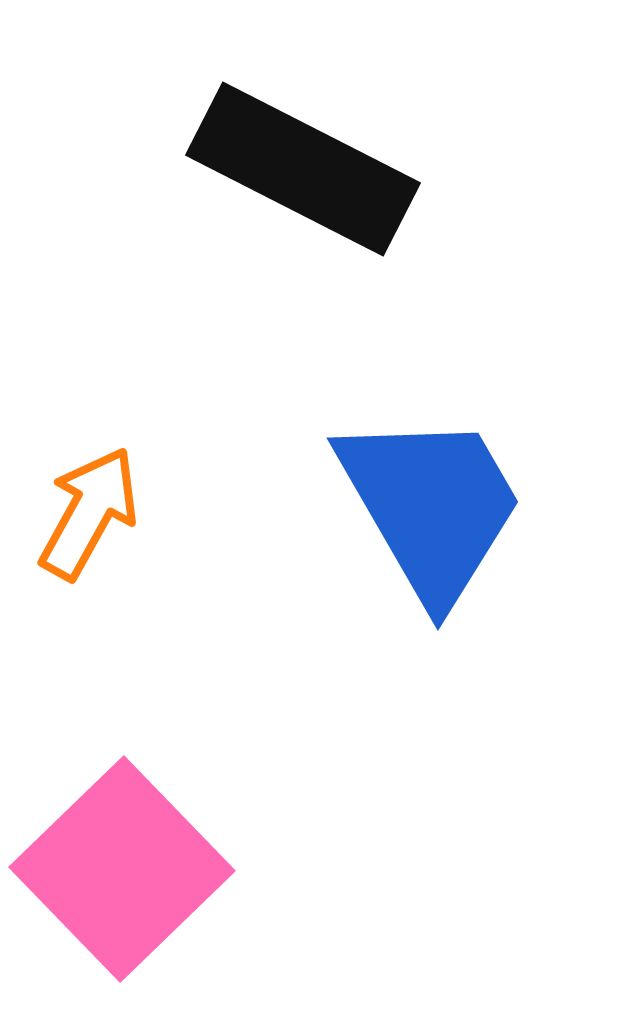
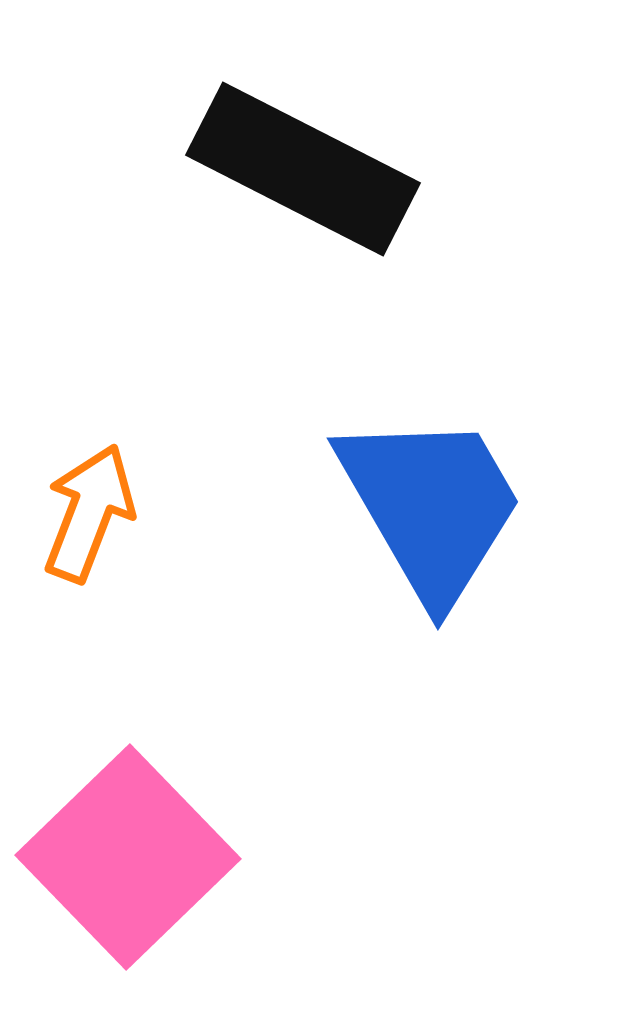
orange arrow: rotated 8 degrees counterclockwise
pink square: moved 6 px right, 12 px up
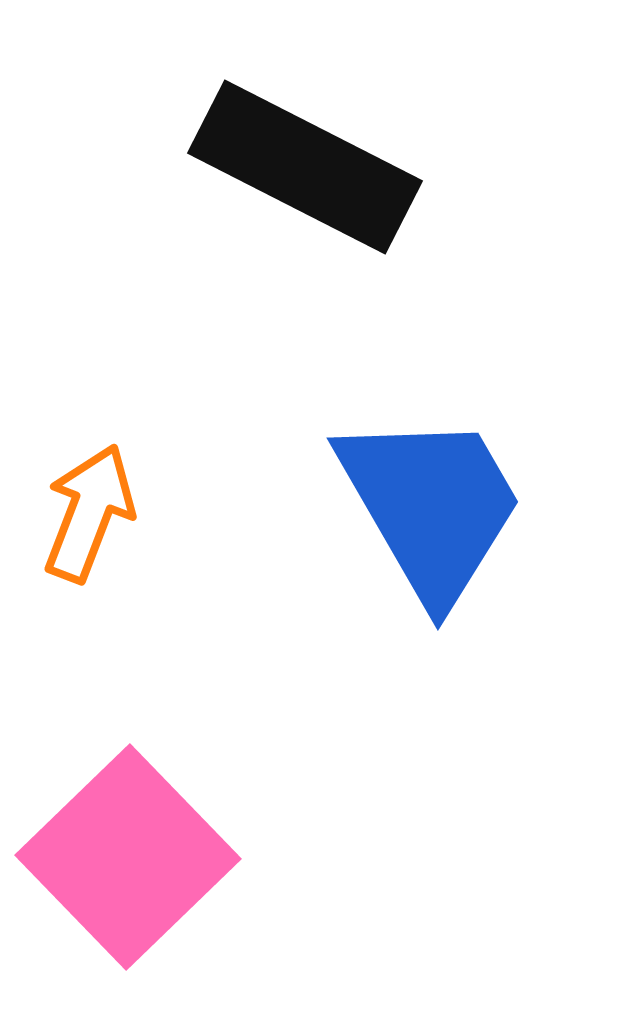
black rectangle: moved 2 px right, 2 px up
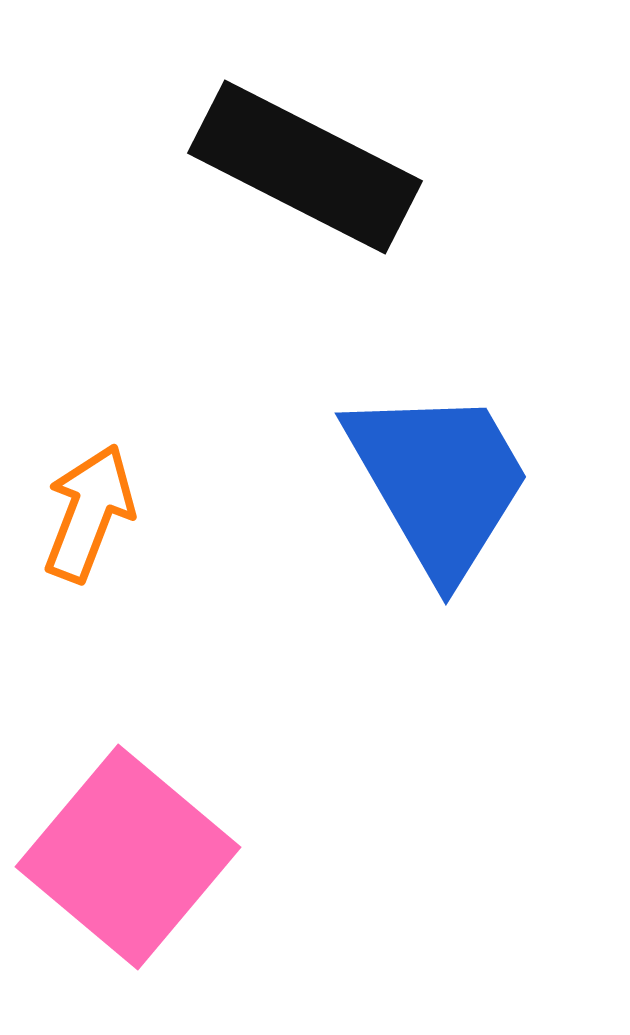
blue trapezoid: moved 8 px right, 25 px up
pink square: rotated 6 degrees counterclockwise
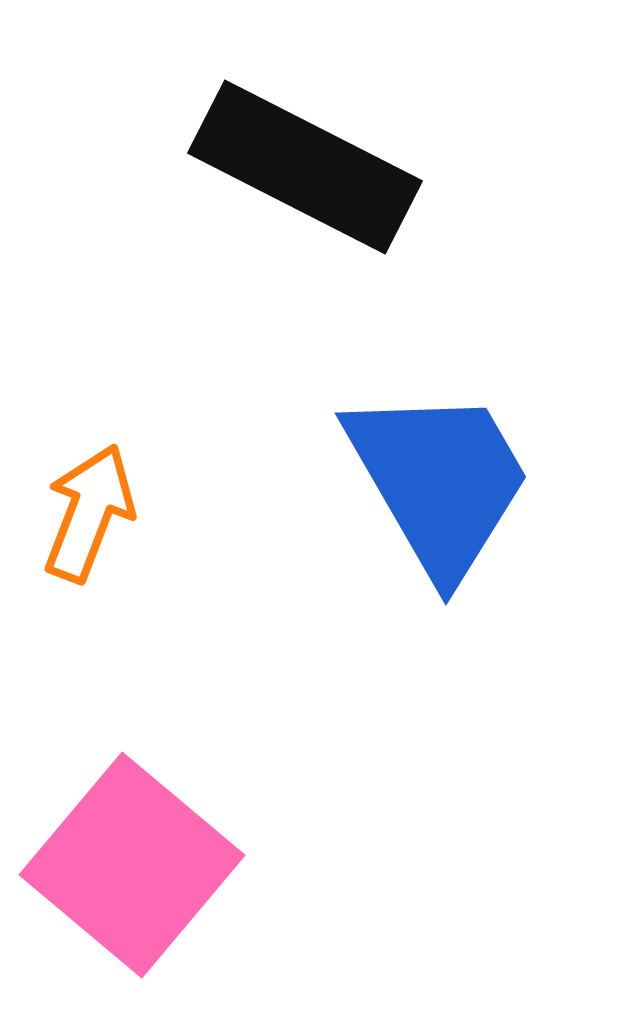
pink square: moved 4 px right, 8 px down
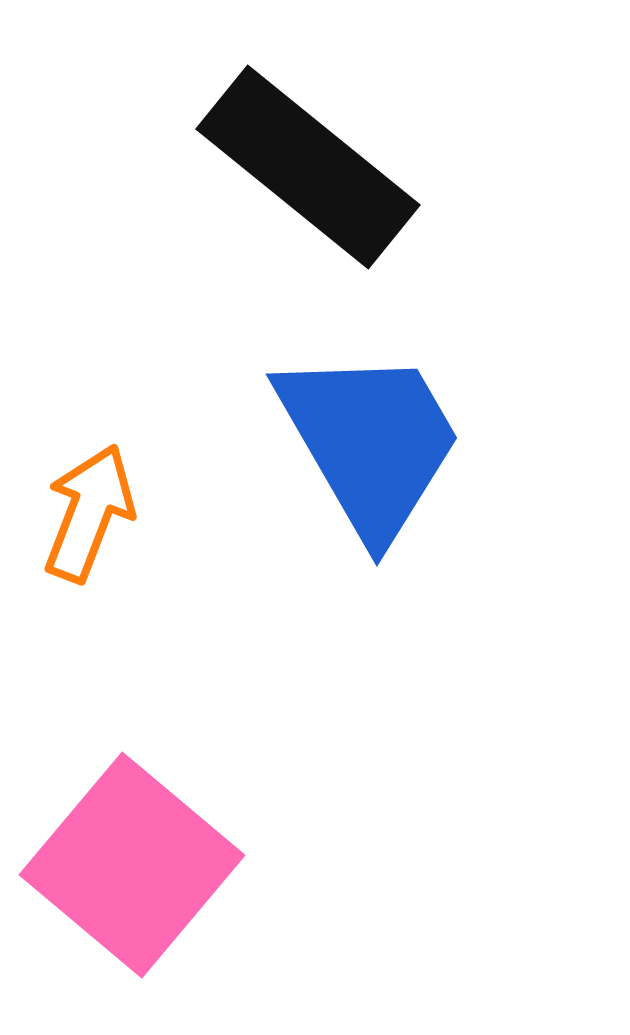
black rectangle: moved 3 px right; rotated 12 degrees clockwise
blue trapezoid: moved 69 px left, 39 px up
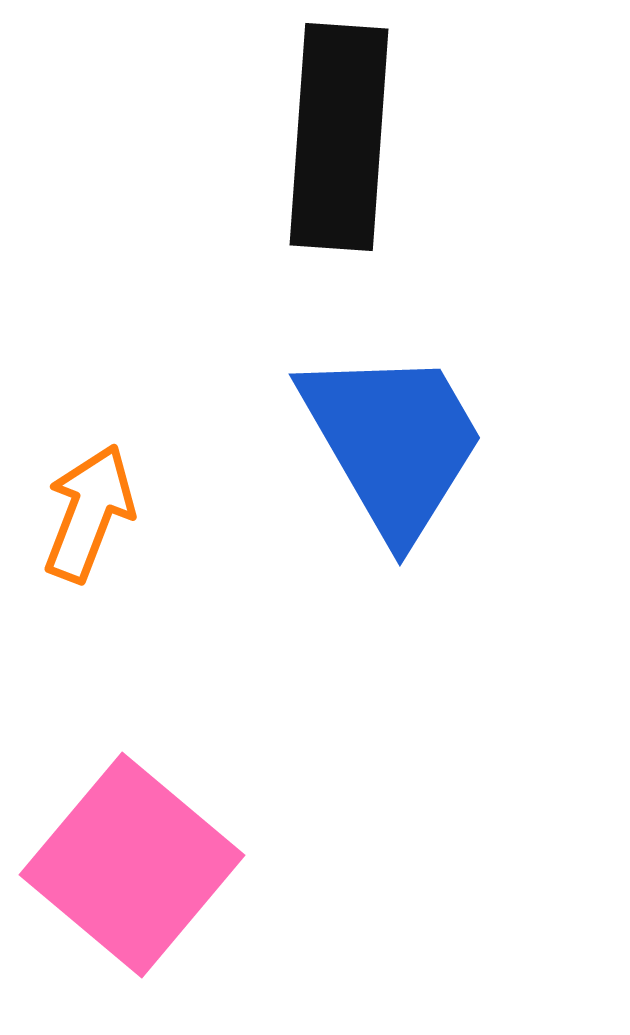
black rectangle: moved 31 px right, 30 px up; rotated 55 degrees clockwise
blue trapezoid: moved 23 px right
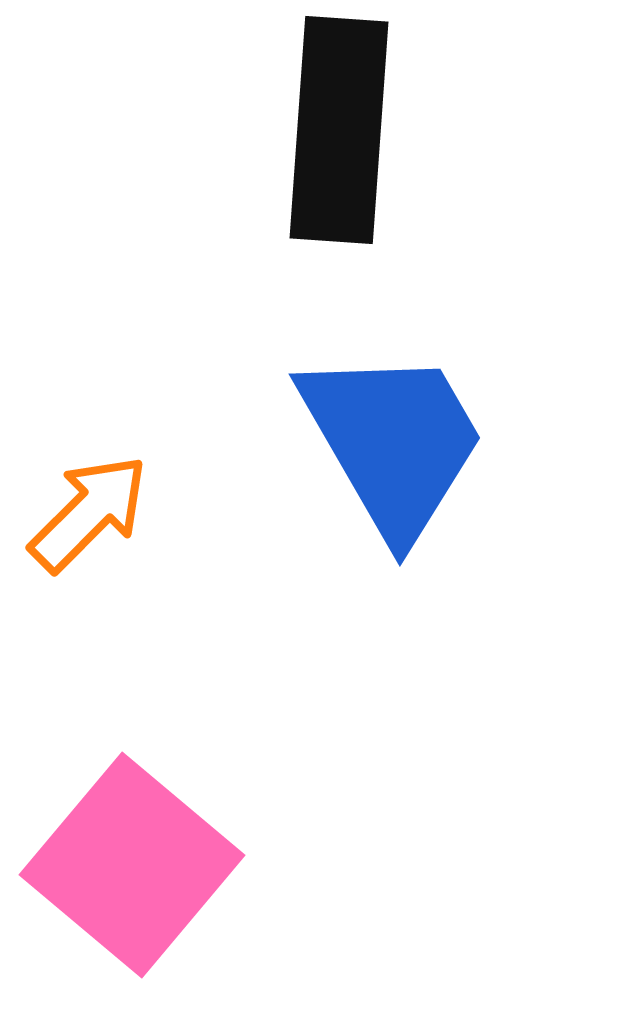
black rectangle: moved 7 px up
orange arrow: rotated 24 degrees clockwise
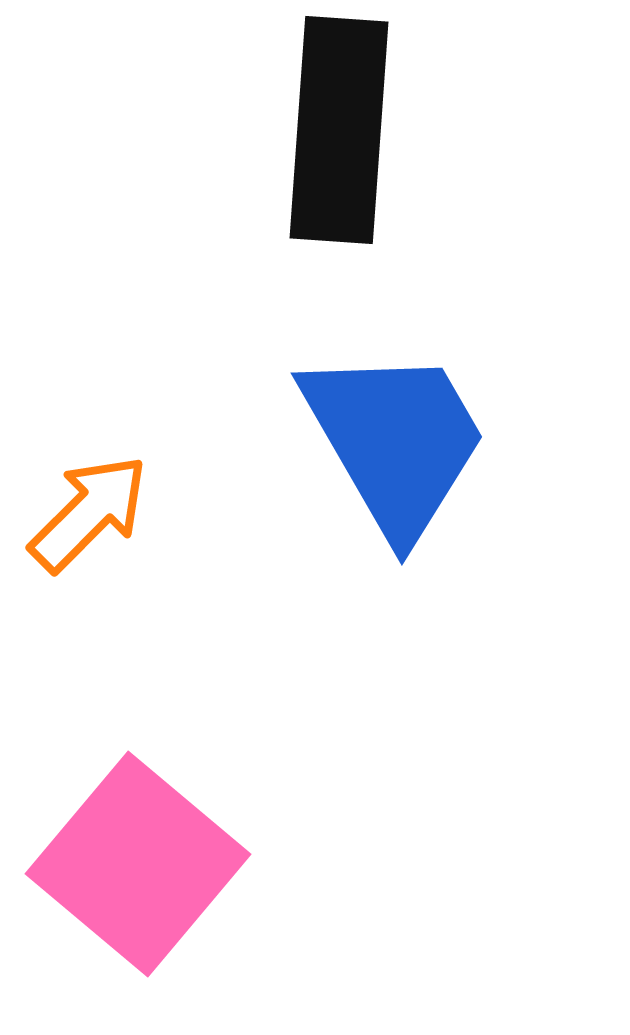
blue trapezoid: moved 2 px right, 1 px up
pink square: moved 6 px right, 1 px up
